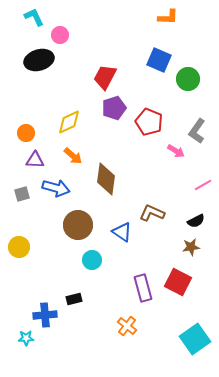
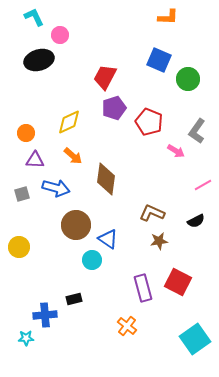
brown circle: moved 2 px left
blue triangle: moved 14 px left, 7 px down
brown star: moved 32 px left, 6 px up
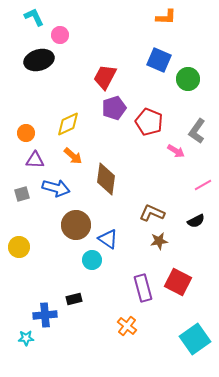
orange L-shape: moved 2 px left
yellow diamond: moved 1 px left, 2 px down
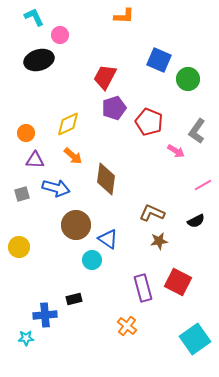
orange L-shape: moved 42 px left, 1 px up
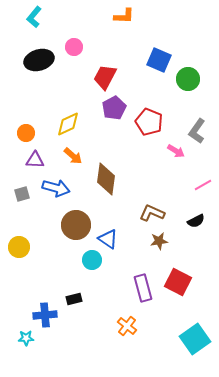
cyan L-shape: rotated 115 degrees counterclockwise
pink circle: moved 14 px right, 12 px down
purple pentagon: rotated 10 degrees counterclockwise
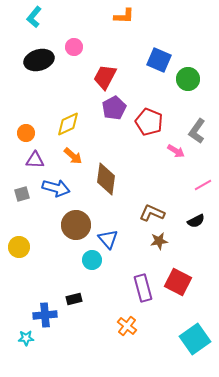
blue triangle: rotated 15 degrees clockwise
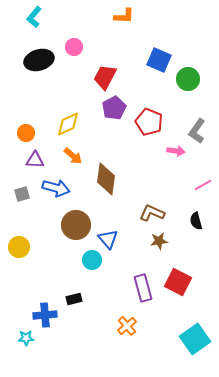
pink arrow: rotated 24 degrees counterclockwise
black semicircle: rotated 102 degrees clockwise
orange cross: rotated 12 degrees clockwise
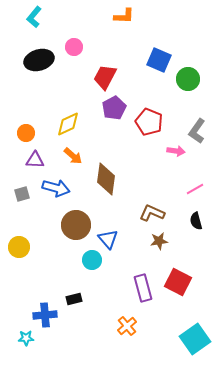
pink line: moved 8 px left, 4 px down
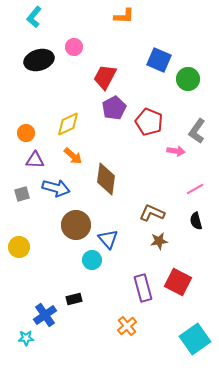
blue cross: rotated 30 degrees counterclockwise
